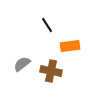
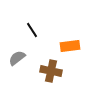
black line: moved 15 px left, 5 px down
gray semicircle: moved 5 px left, 6 px up
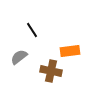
orange rectangle: moved 5 px down
gray semicircle: moved 2 px right, 1 px up
